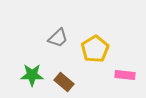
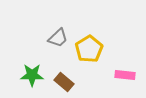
yellow pentagon: moved 6 px left
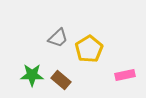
pink rectangle: rotated 18 degrees counterclockwise
brown rectangle: moved 3 px left, 2 px up
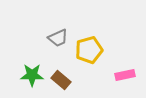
gray trapezoid: rotated 20 degrees clockwise
yellow pentagon: moved 1 px down; rotated 16 degrees clockwise
